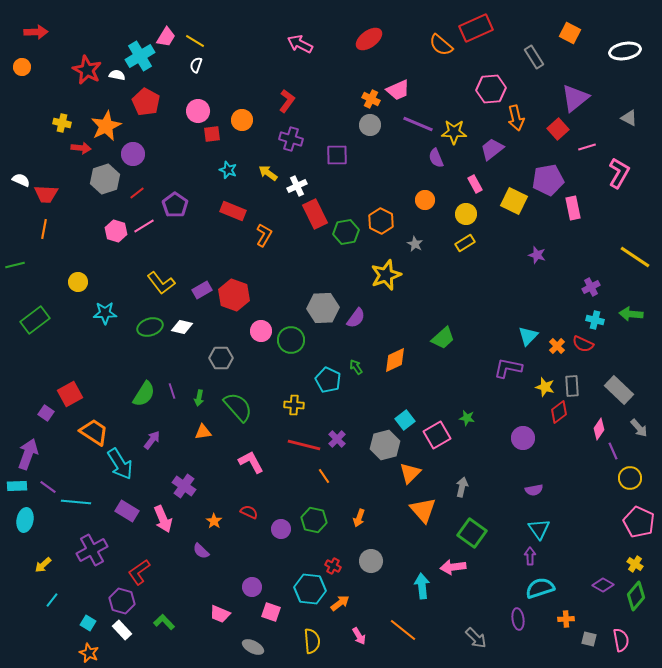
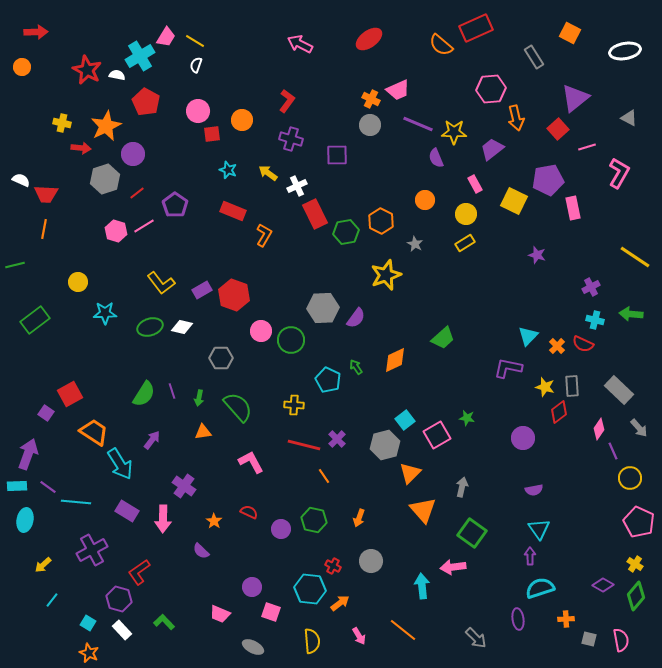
pink arrow at (163, 519): rotated 24 degrees clockwise
purple hexagon at (122, 601): moved 3 px left, 2 px up
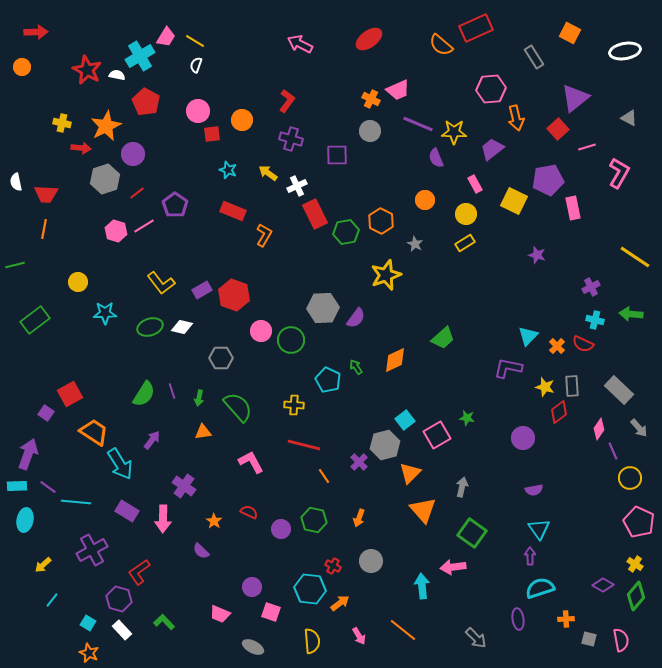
gray circle at (370, 125): moved 6 px down
white semicircle at (21, 180): moved 5 px left, 2 px down; rotated 126 degrees counterclockwise
purple cross at (337, 439): moved 22 px right, 23 px down
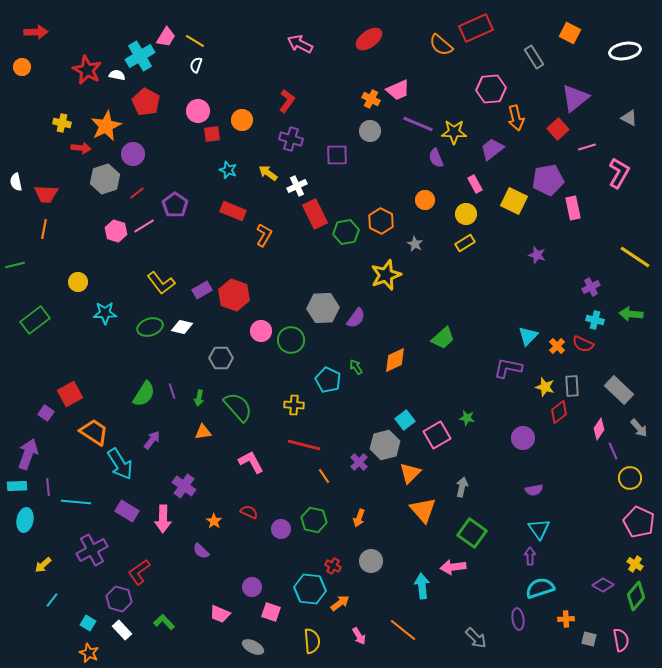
purple line at (48, 487): rotated 48 degrees clockwise
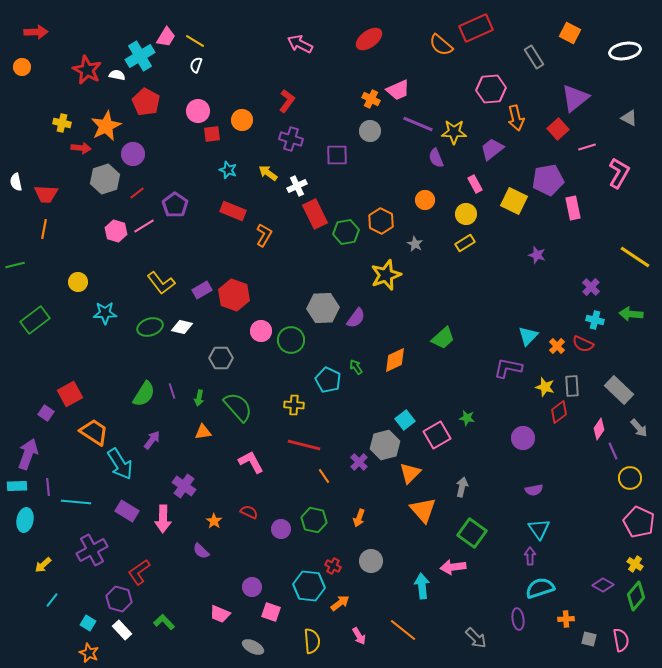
purple cross at (591, 287): rotated 18 degrees counterclockwise
cyan hexagon at (310, 589): moved 1 px left, 3 px up
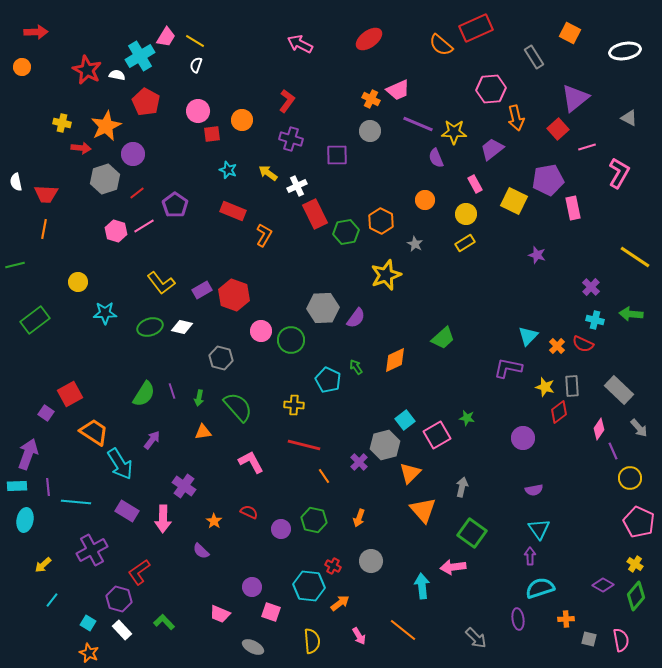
gray hexagon at (221, 358): rotated 15 degrees clockwise
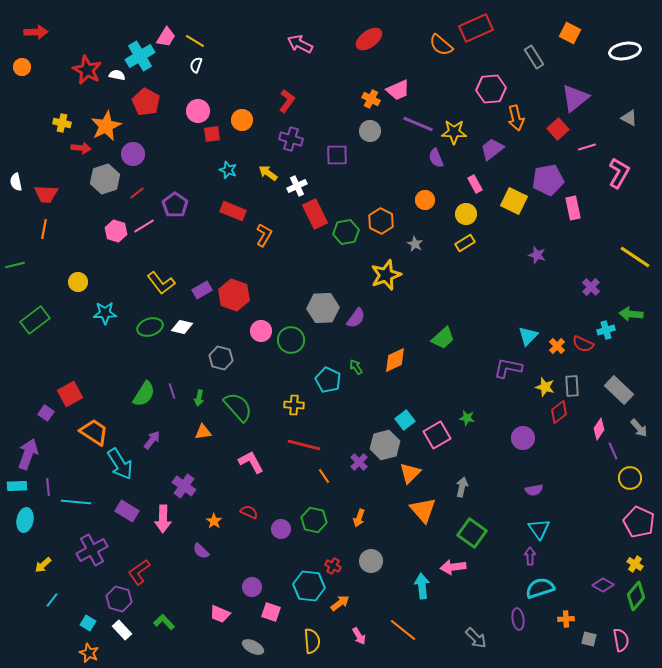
cyan cross at (595, 320): moved 11 px right, 10 px down; rotated 30 degrees counterclockwise
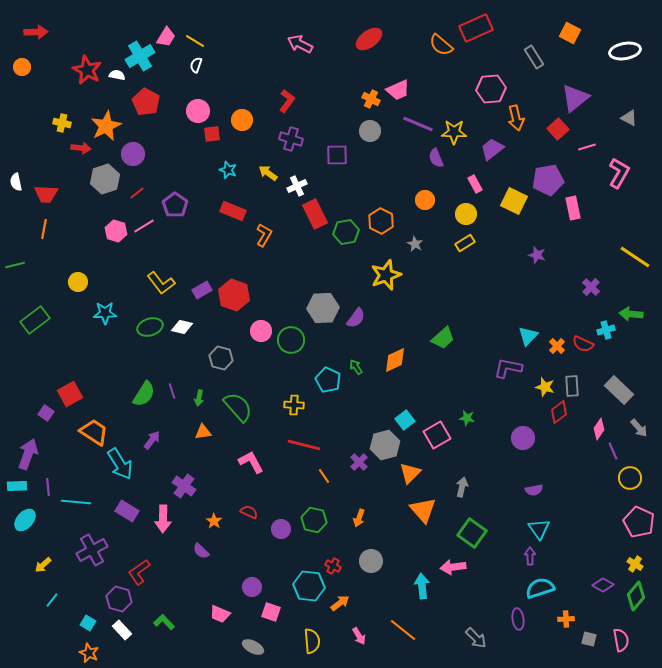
cyan ellipse at (25, 520): rotated 30 degrees clockwise
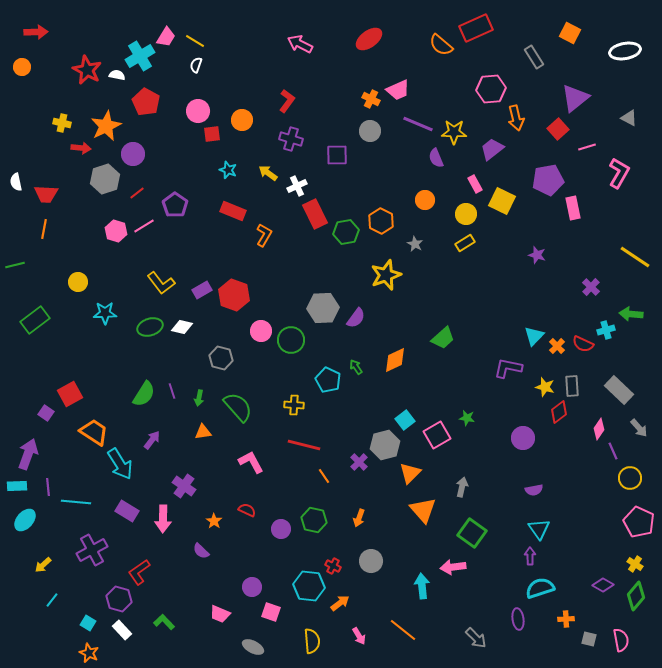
yellow square at (514, 201): moved 12 px left
cyan triangle at (528, 336): moved 6 px right
red semicircle at (249, 512): moved 2 px left, 2 px up
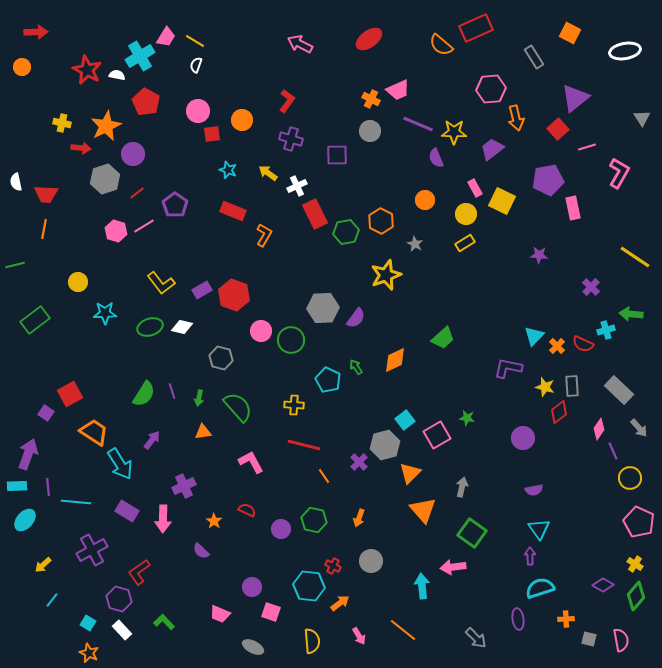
gray triangle at (629, 118): moved 13 px right; rotated 30 degrees clockwise
pink rectangle at (475, 184): moved 4 px down
purple star at (537, 255): moved 2 px right; rotated 12 degrees counterclockwise
purple cross at (184, 486): rotated 30 degrees clockwise
